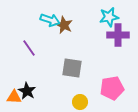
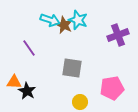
cyan star: moved 31 px left, 3 px down; rotated 30 degrees clockwise
purple cross: rotated 20 degrees counterclockwise
orange triangle: moved 15 px up
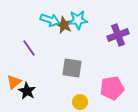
cyan star: rotated 24 degrees counterclockwise
orange triangle: rotated 42 degrees counterclockwise
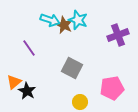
cyan star: rotated 24 degrees clockwise
gray square: rotated 20 degrees clockwise
